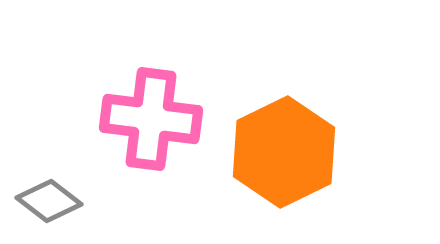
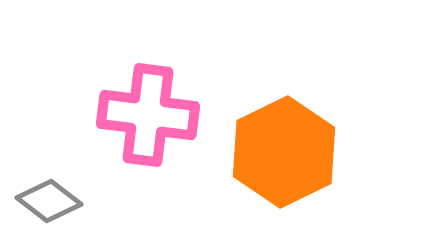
pink cross: moved 3 px left, 4 px up
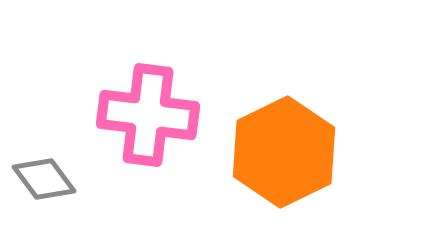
gray diamond: moved 5 px left, 22 px up; rotated 16 degrees clockwise
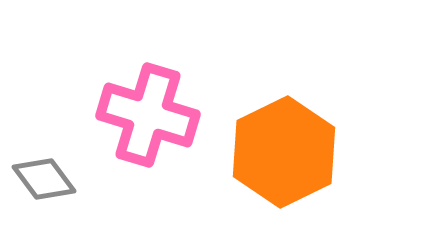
pink cross: rotated 10 degrees clockwise
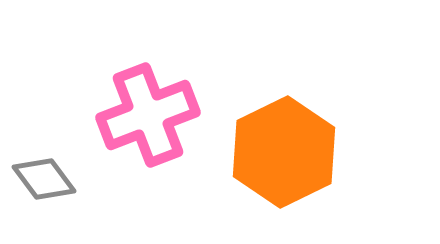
pink cross: rotated 38 degrees counterclockwise
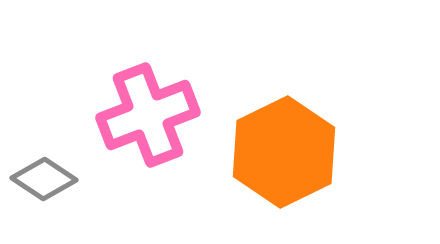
gray diamond: rotated 20 degrees counterclockwise
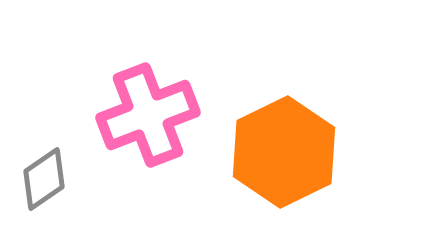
gray diamond: rotated 68 degrees counterclockwise
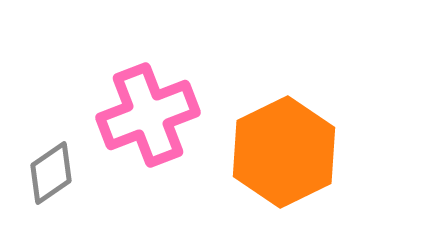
gray diamond: moved 7 px right, 6 px up
